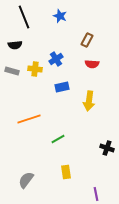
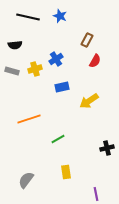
black line: moved 4 px right; rotated 55 degrees counterclockwise
red semicircle: moved 3 px right, 3 px up; rotated 64 degrees counterclockwise
yellow cross: rotated 24 degrees counterclockwise
yellow arrow: rotated 48 degrees clockwise
black cross: rotated 32 degrees counterclockwise
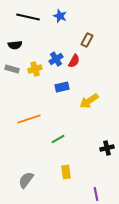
red semicircle: moved 21 px left
gray rectangle: moved 2 px up
